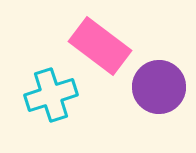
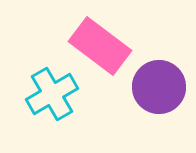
cyan cross: moved 1 px right, 1 px up; rotated 12 degrees counterclockwise
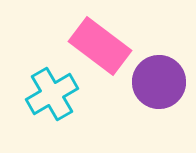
purple circle: moved 5 px up
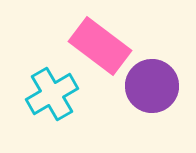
purple circle: moved 7 px left, 4 px down
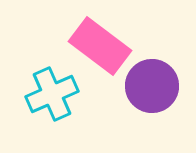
cyan cross: rotated 6 degrees clockwise
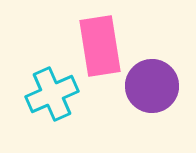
pink rectangle: rotated 44 degrees clockwise
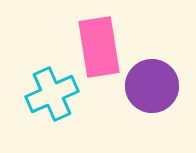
pink rectangle: moved 1 px left, 1 px down
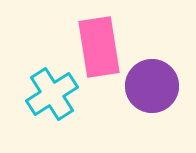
cyan cross: rotated 9 degrees counterclockwise
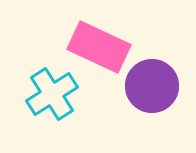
pink rectangle: rotated 56 degrees counterclockwise
